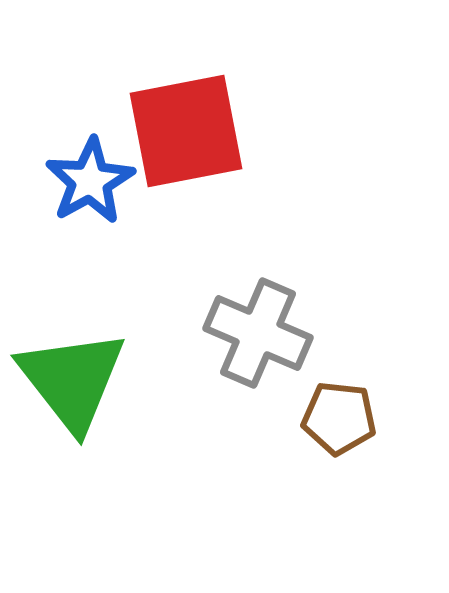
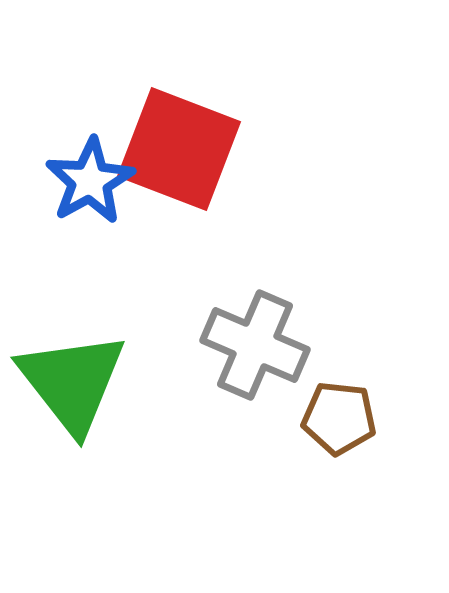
red square: moved 7 px left, 18 px down; rotated 32 degrees clockwise
gray cross: moved 3 px left, 12 px down
green triangle: moved 2 px down
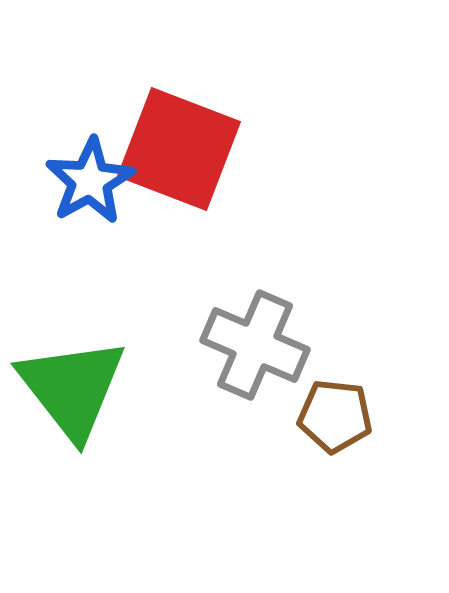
green triangle: moved 6 px down
brown pentagon: moved 4 px left, 2 px up
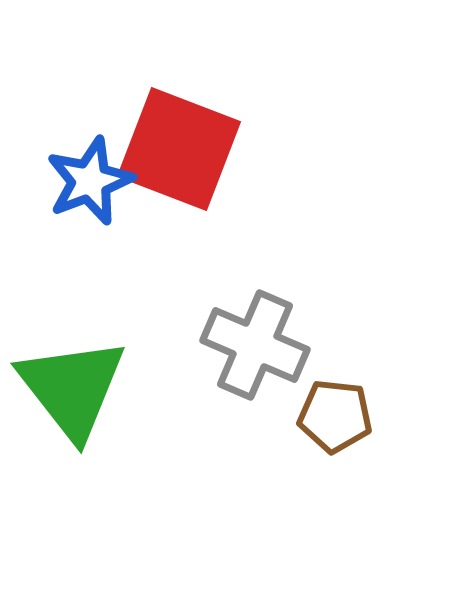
blue star: rotated 8 degrees clockwise
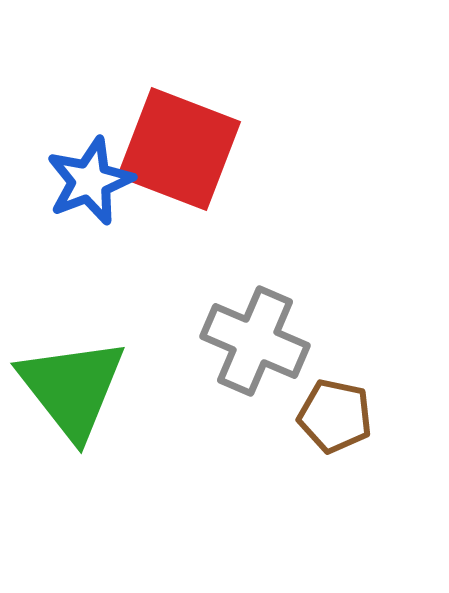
gray cross: moved 4 px up
brown pentagon: rotated 6 degrees clockwise
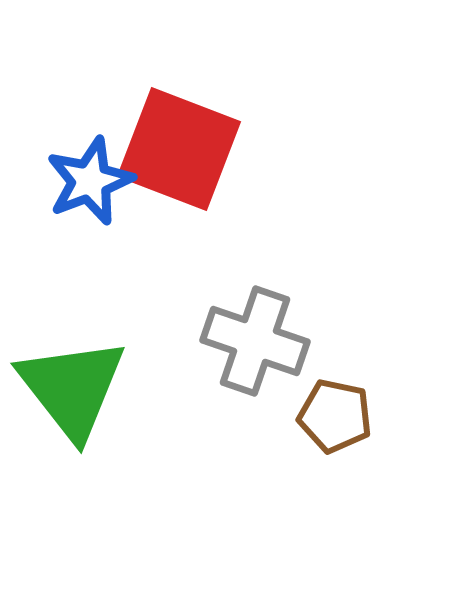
gray cross: rotated 4 degrees counterclockwise
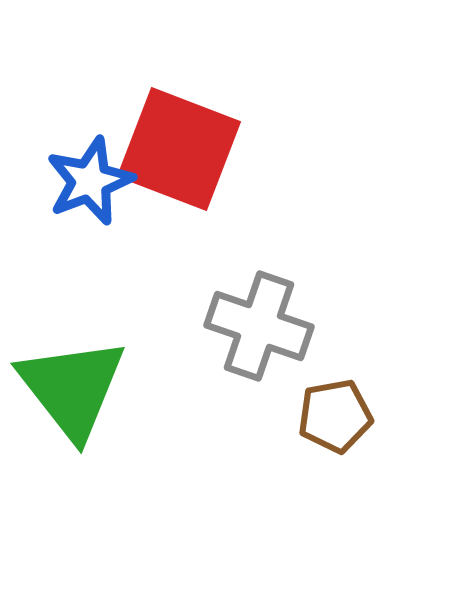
gray cross: moved 4 px right, 15 px up
brown pentagon: rotated 22 degrees counterclockwise
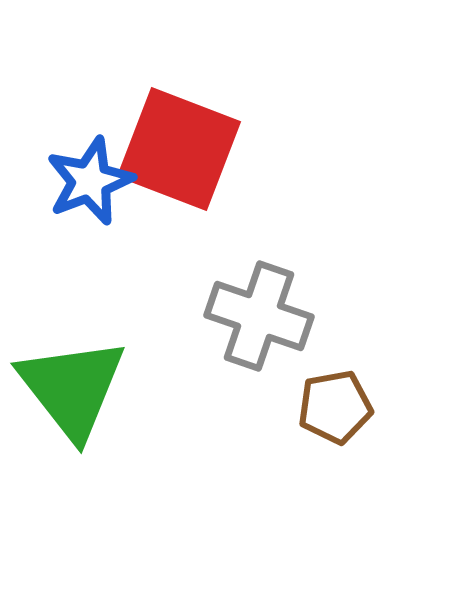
gray cross: moved 10 px up
brown pentagon: moved 9 px up
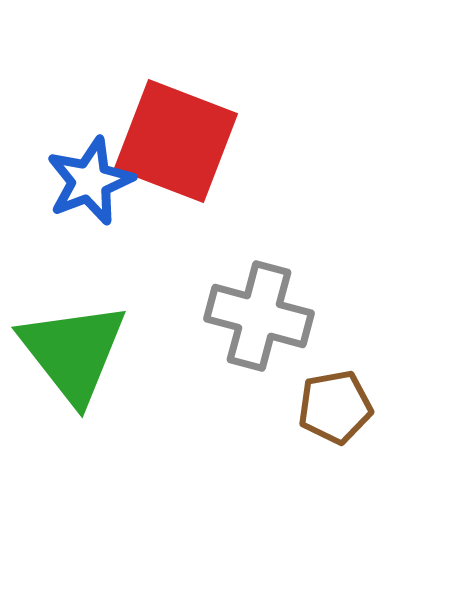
red square: moved 3 px left, 8 px up
gray cross: rotated 4 degrees counterclockwise
green triangle: moved 1 px right, 36 px up
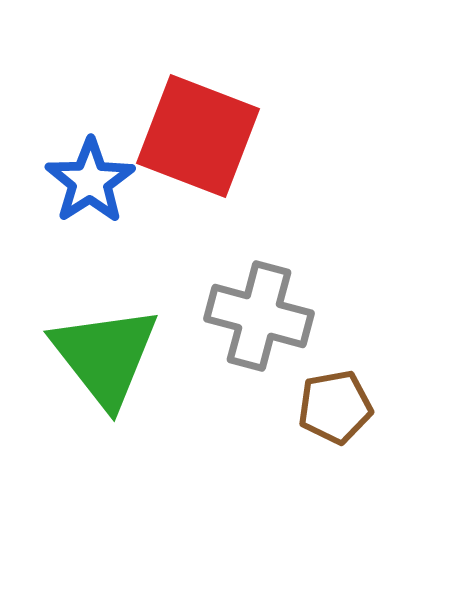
red square: moved 22 px right, 5 px up
blue star: rotated 12 degrees counterclockwise
green triangle: moved 32 px right, 4 px down
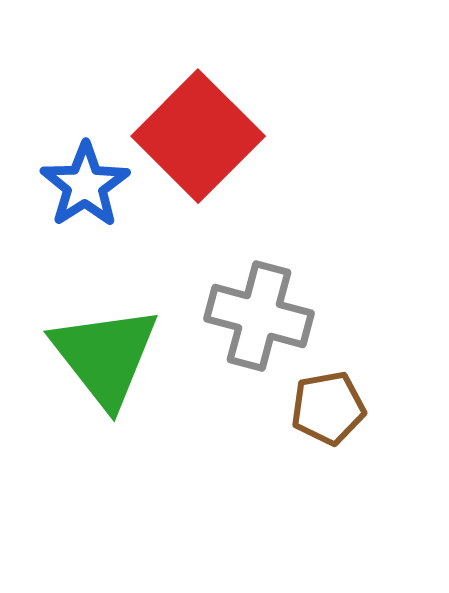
red square: rotated 24 degrees clockwise
blue star: moved 5 px left, 4 px down
brown pentagon: moved 7 px left, 1 px down
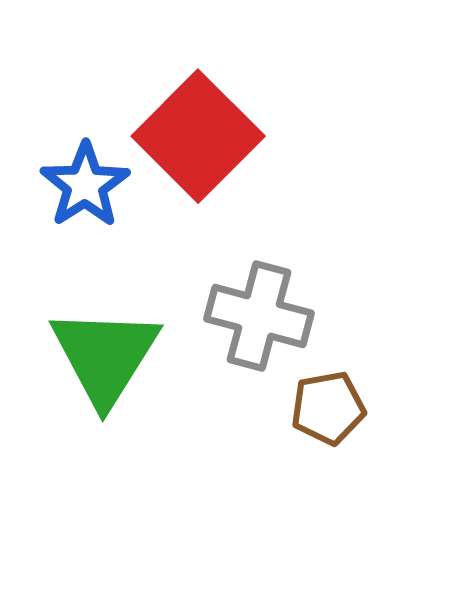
green triangle: rotated 10 degrees clockwise
